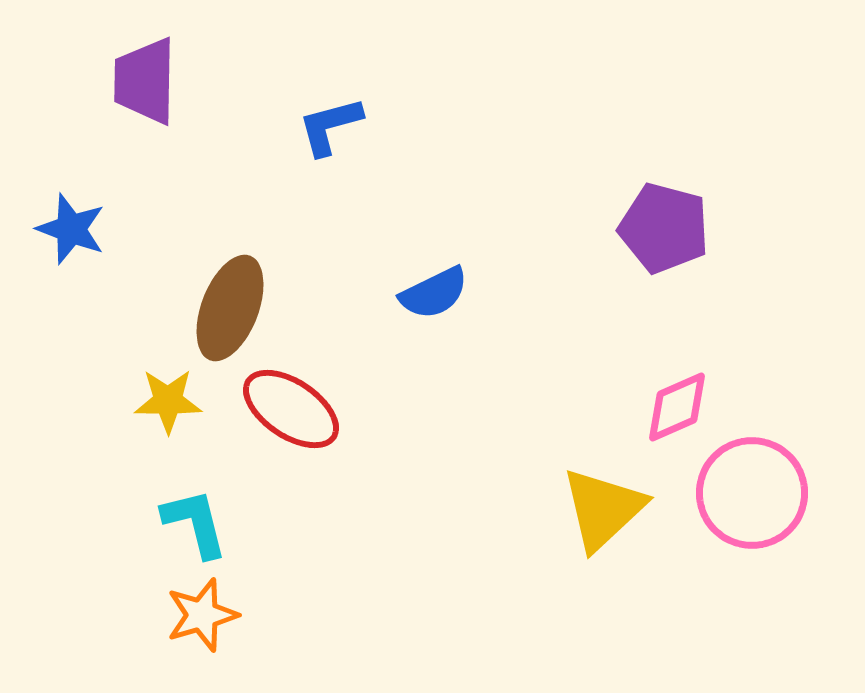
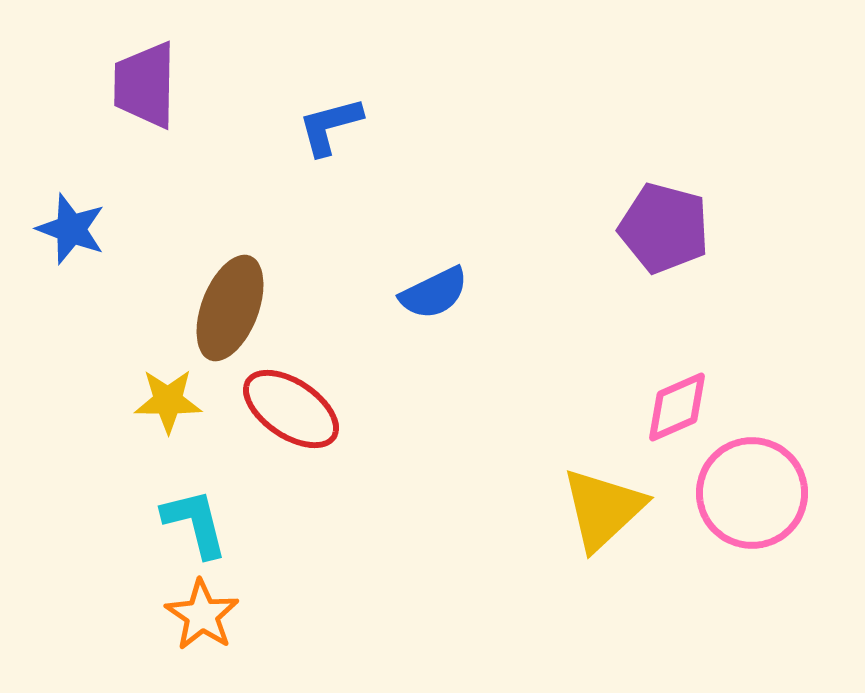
purple trapezoid: moved 4 px down
orange star: rotated 22 degrees counterclockwise
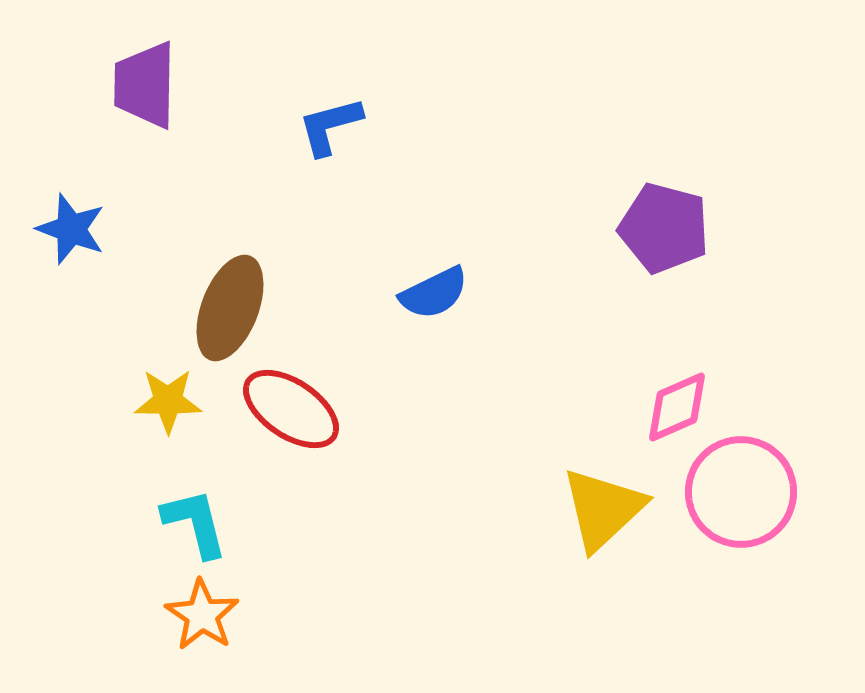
pink circle: moved 11 px left, 1 px up
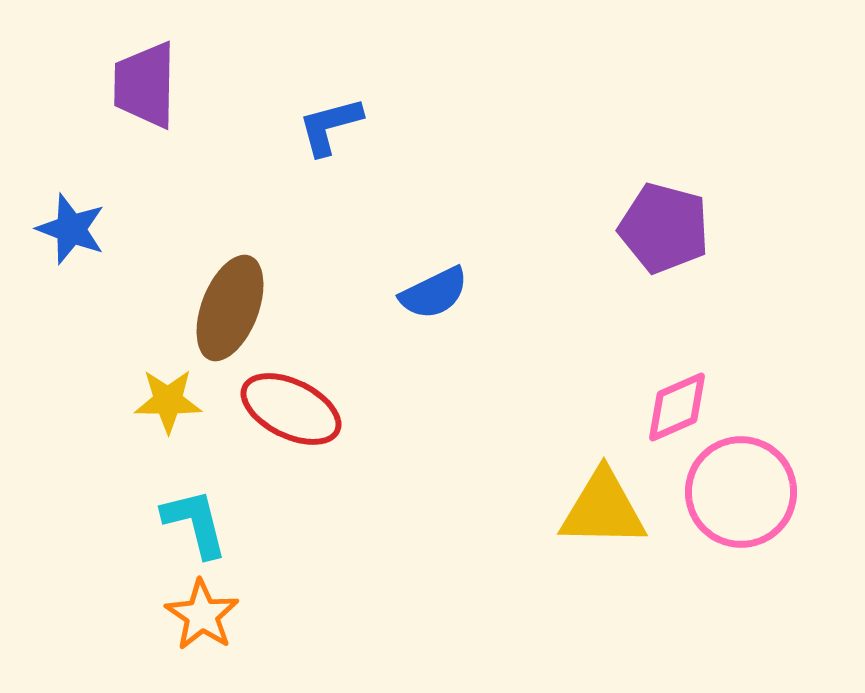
red ellipse: rotated 8 degrees counterclockwise
yellow triangle: rotated 44 degrees clockwise
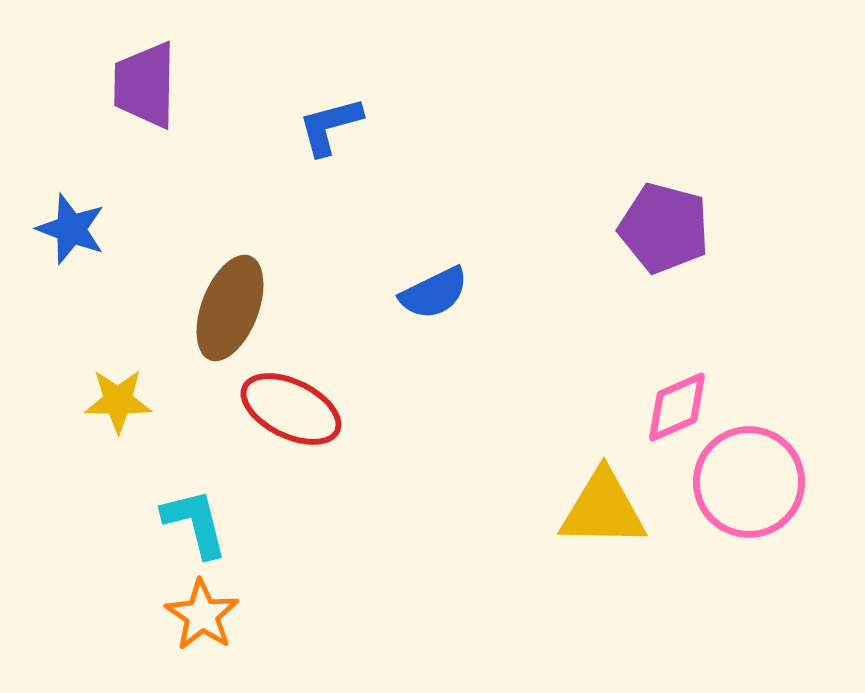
yellow star: moved 50 px left
pink circle: moved 8 px right, 10 px up
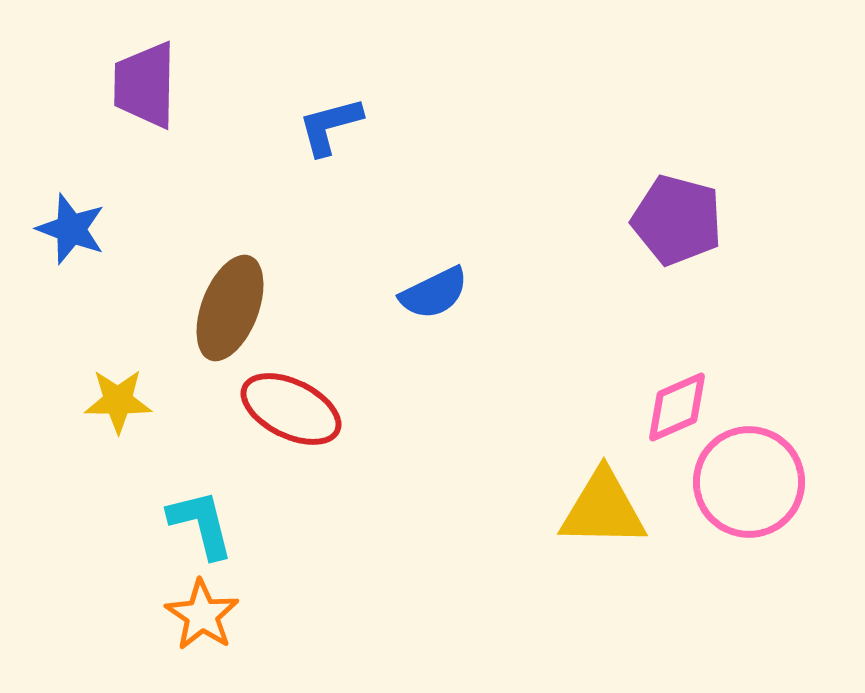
purple pentagon: moved 13 px right, 8 px up
cyan L-shape: moved 6 px right, 1 px down
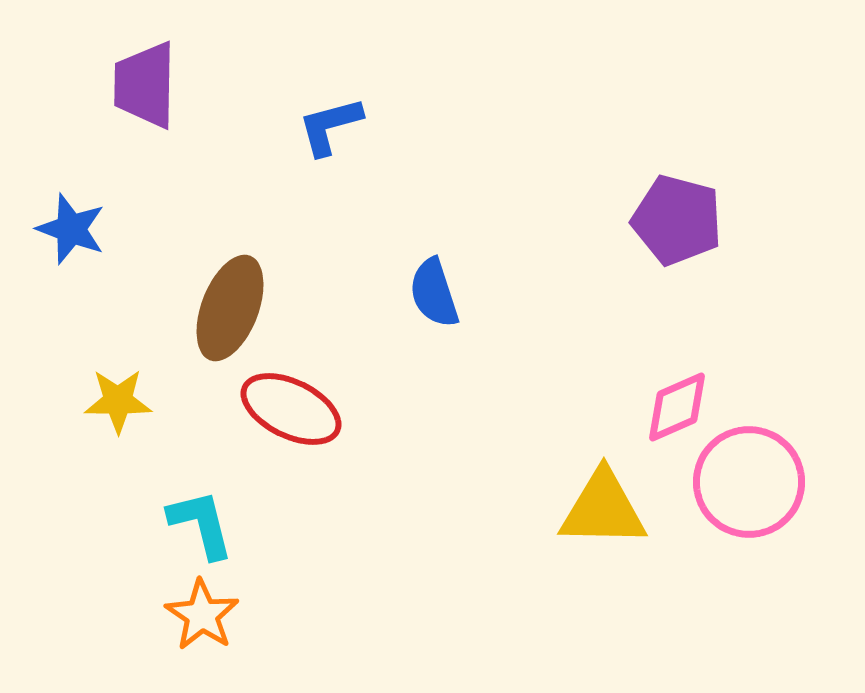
blue semicircle: rotated 98 degrees clockwise
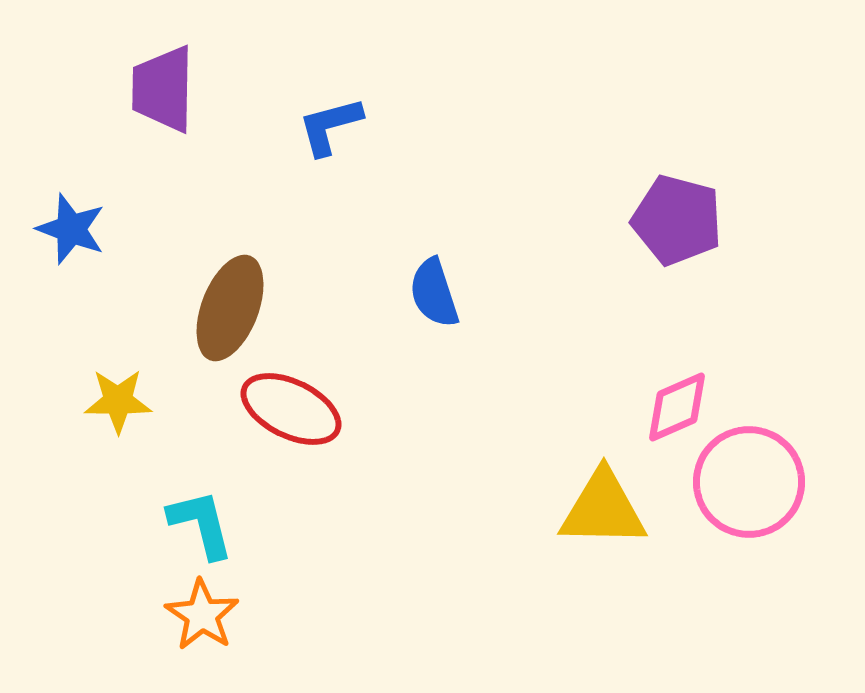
purple trapezoid: moved 18 px right, 4 px down
